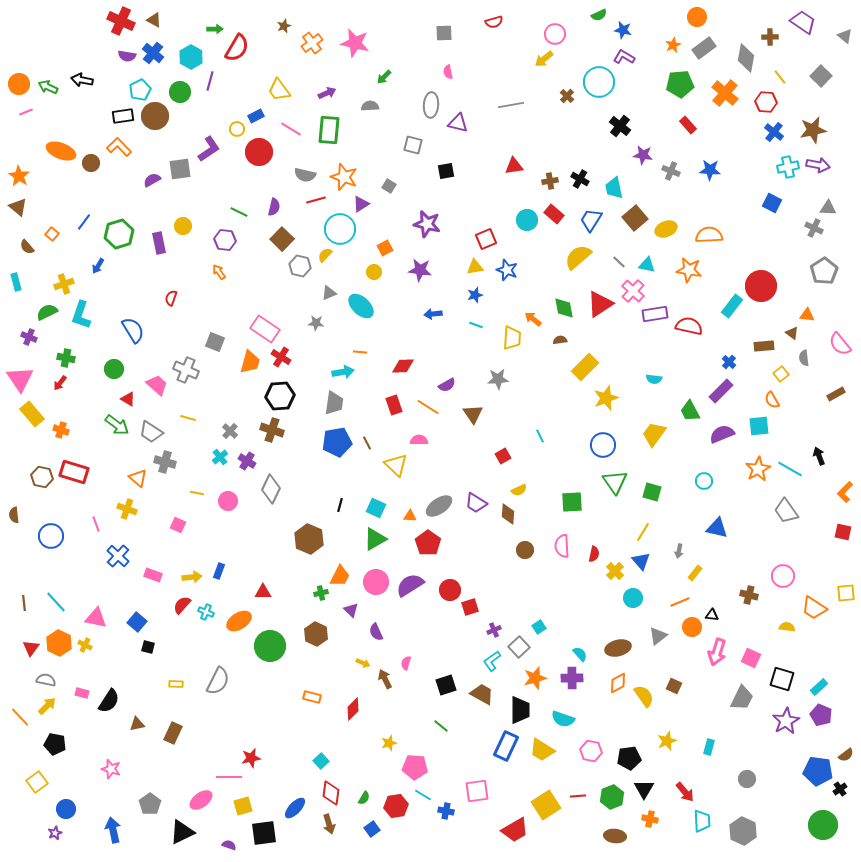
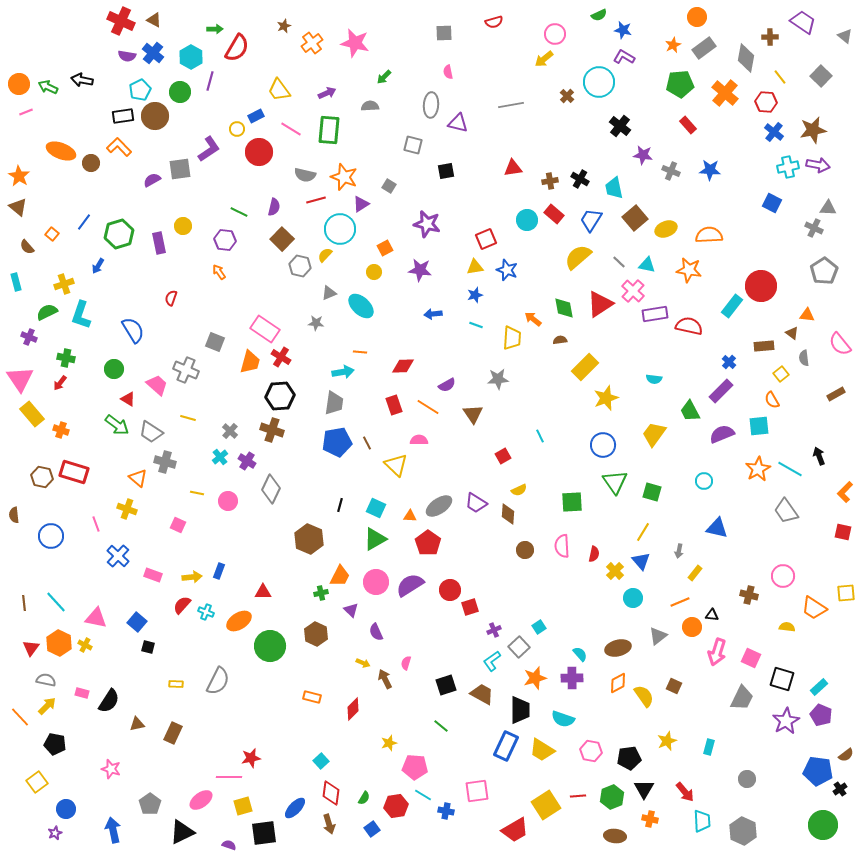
red triangle at (514, 166): moved 1 px left, 2 px down
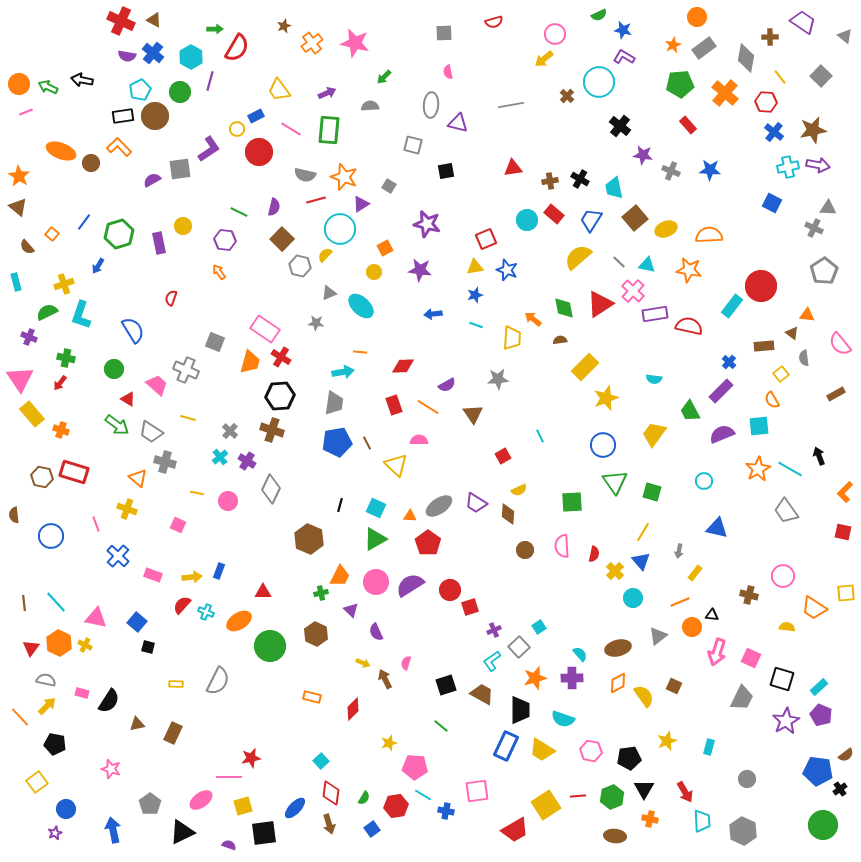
red arrow at (685, 792): rotated 10 degrees clockwise
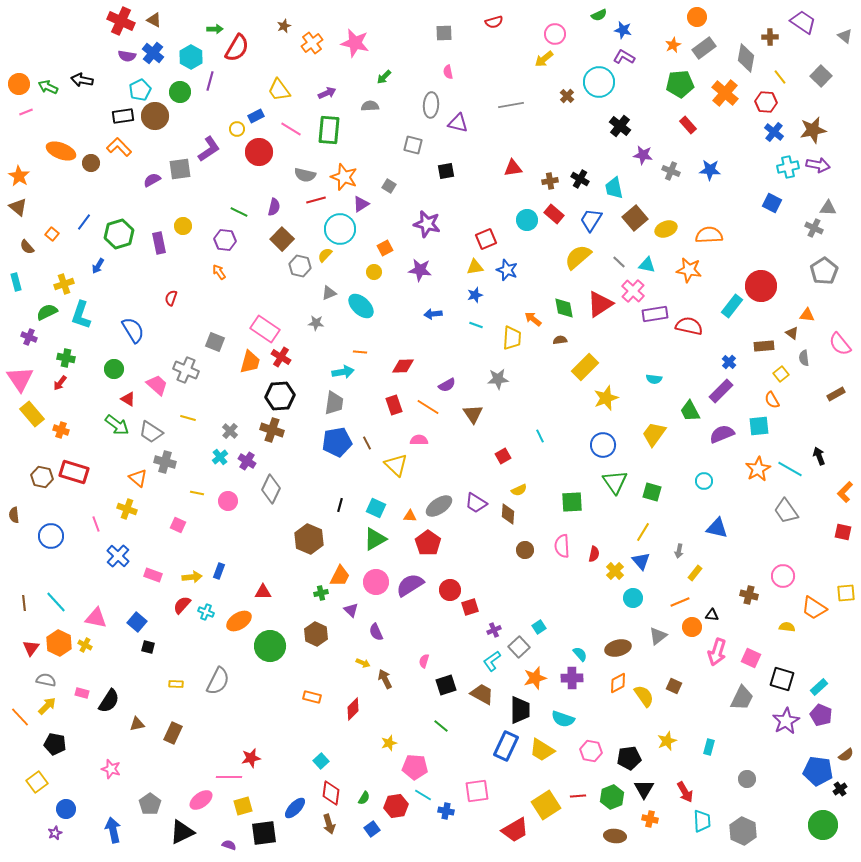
pink semicircle at (406, 663): moved 18 px right, 2 px up
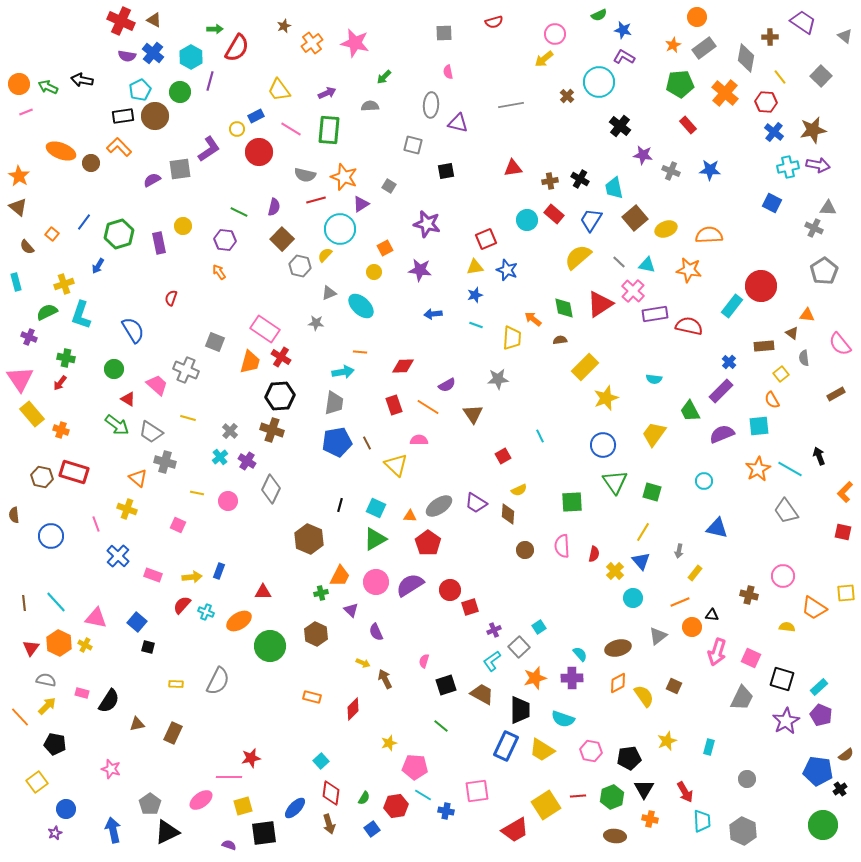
black triangle at (182, 832): moved 15 px left
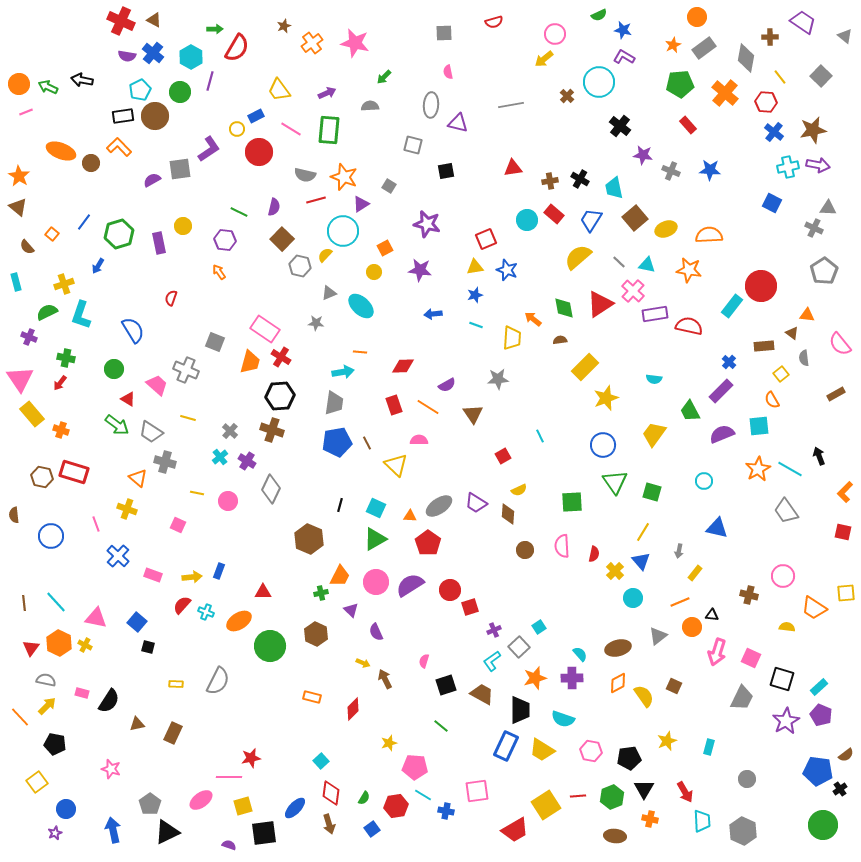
cyan circle at (340, 229): moved 3 px right, 2 px down
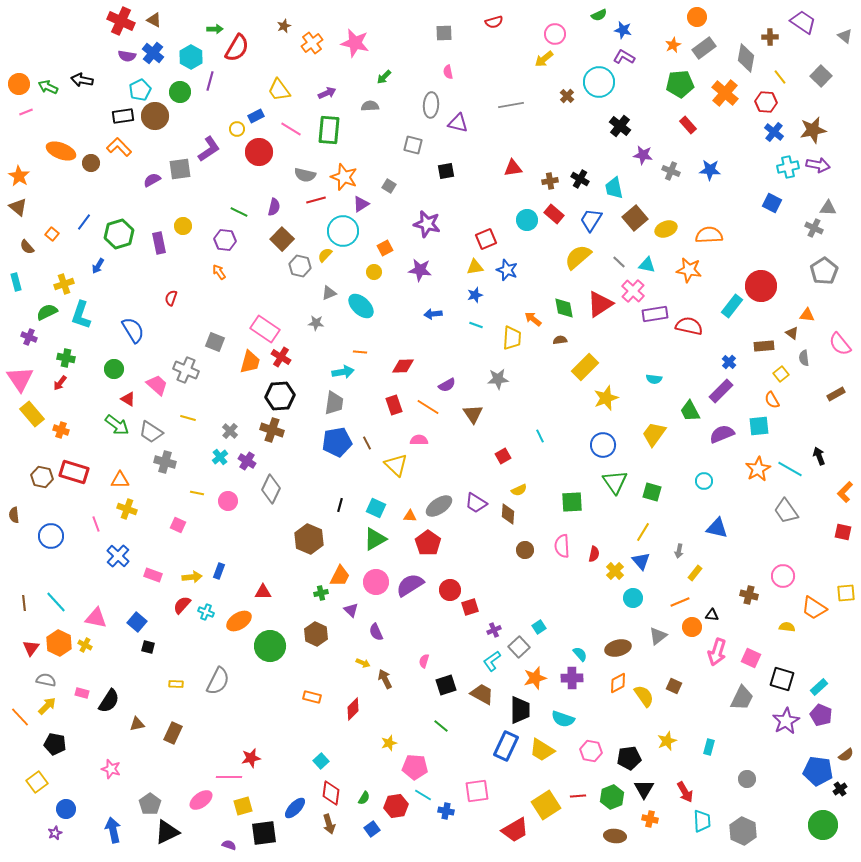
orange triangle at (138, 478): moved 18 px left, 2 px down; rotated 42 degrees counterclockwise
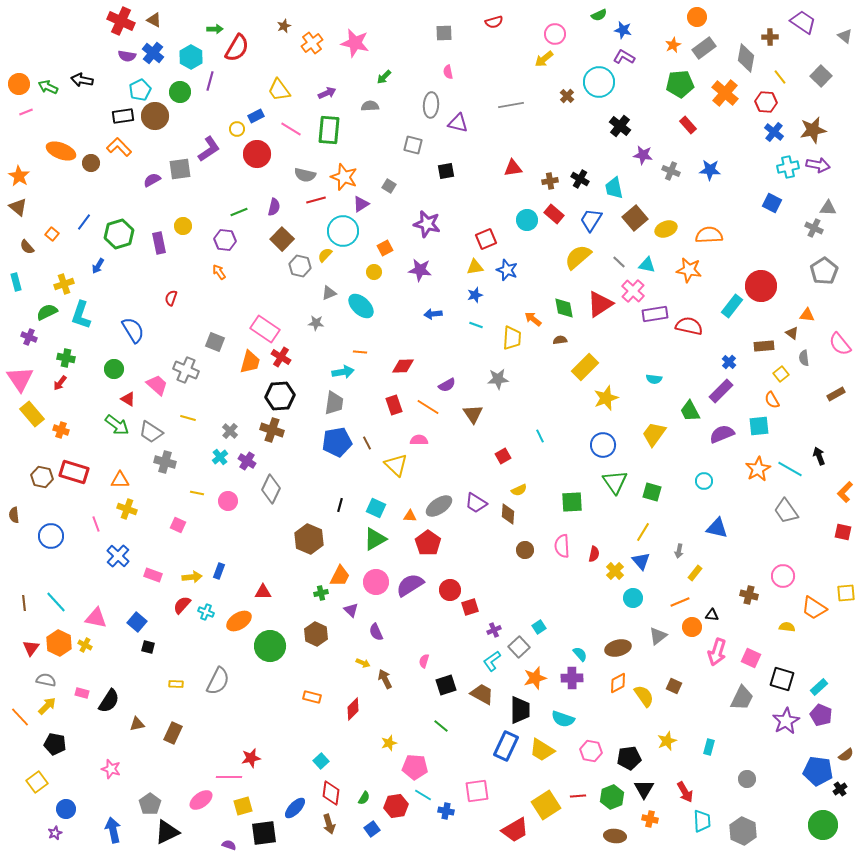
red circle at (259, 152): moved 2 px left, 2 px down
green line at (239, 212): rotated 48 degrees counterclockwise
